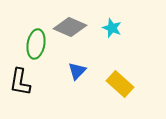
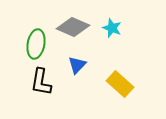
gray diamond: moved 3 px right
blue triangle: moved 6 px up
black L-shape: moved 21 px right
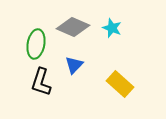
blue triangle: moved 3 px left
black L-shape: rotated 8 degrees clockwise
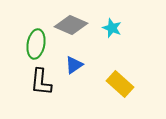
gray diamond: moved 2 px left, 2 px up
blue triangle: rotated 12 degrees clockwise
black L-shape: rotated 12 degrees counterclockwise
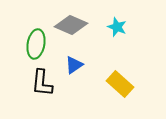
cyan star: moved 5 px right, 1 px up
black L-shape: moved 1 px right, 1 px down
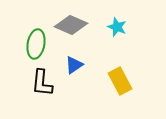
yellow rectangle: moved 3 px up; rotated 20 degrees clockwise
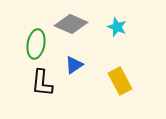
gray diamond: moved 1 px up
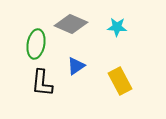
cyan star: rotated 18 degrees counterclockwise
blue triangle: moved 2 px right, 1 px down
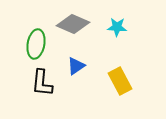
gray diamond: moved 2 px right
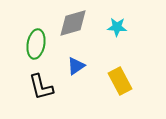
gray diamond: moved 1 px up; rotated 40 degrees counterclockwise
black L-shape: moved 1 px left, 4 px down; rotated 20 degrees counterclockwise
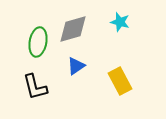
gray diamond: moved 6 px down
cyan star: moved 3 px right, 5 px up; rotated 12 degrees clockwise
green ellipse: moved 2 px right, 2 px up
black L-shape: moved 6 px left
